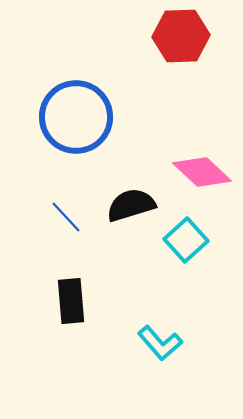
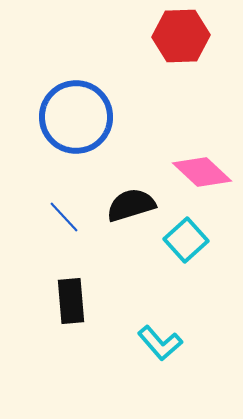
blue line: moved 2 px left
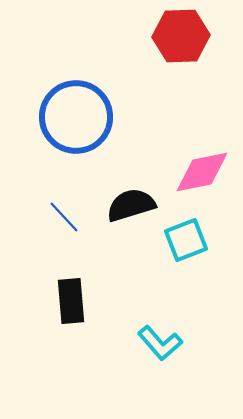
pink diamond: rotated 54 degrees counterclockwise
cyan square: rotated 21 degrees clockwise
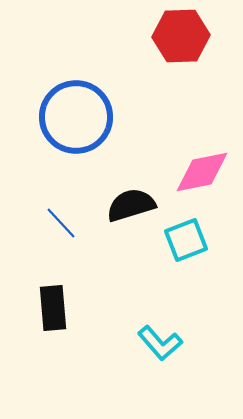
blue line: moved 3 px left, 6 px down
black rectangle: moved 18 px left, 7 px down
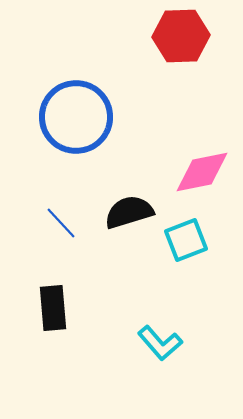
black semicircle: moved 2 px left, 7 px down
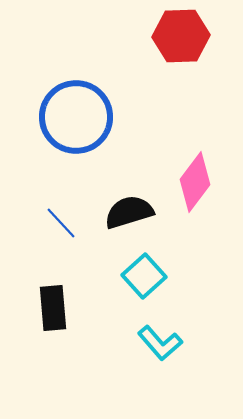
pink diamond: moved 7 px left, 10 px down; rotated 42 degrees counterclockwise
cyan square: moved 42 px left, 36 px down; rotated 21 degrees counterclockwise
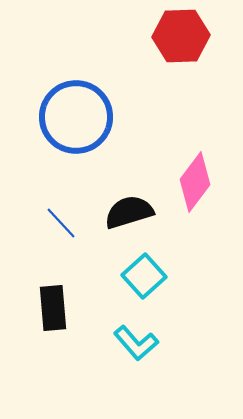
cyan L-shape: moved 24 px left
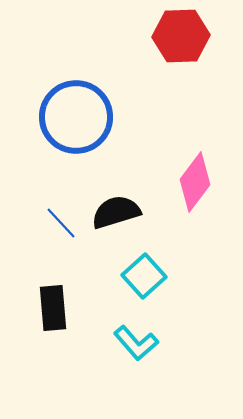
black semicircle: moved 13 px left
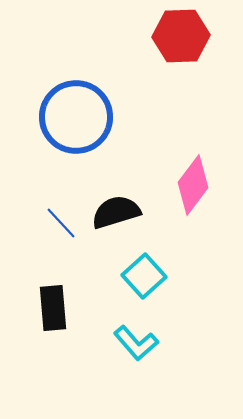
pink diamond: moved 2 px left, 3 px down
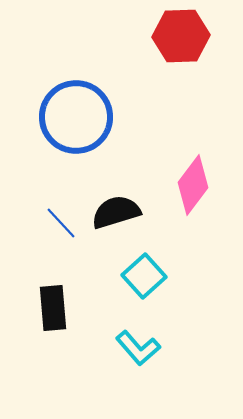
cyan L-shape: moved 2 px right, 5 px down
